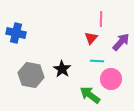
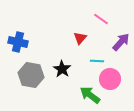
pink line: rotated 56 degrees counterclockwise
blue cross: moved 2 px right, 9 px down
red triangle: moved 11 px left
pink circle: moved 1 px left
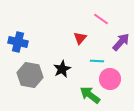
black star: rotated 12 degrees clockwise
gray hexagon: moved 1 px left
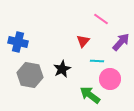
red triangle: moved 3 px right, 3 px down
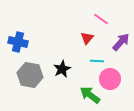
red triangle: moved 4 px right, 3 px up
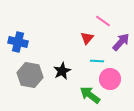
pink line: moved 2 px right, 2 px down
black star: moved 2 px down
